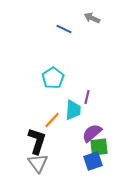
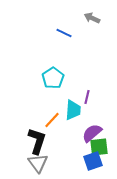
blue line: moved 4 px down
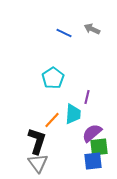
gray arrow: moved 11 px down
cyan trapezoid: moved 4 px down
blue square: rotated 12 degrees clockwise
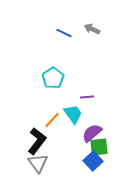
purple line: rotated 72 degrees clockwise
cyan trapezoid: rotated 40 degrees counterclockwise
black L-shape: rotated 20 degrees clockwise
blue square: rotated 36 degrees counterclockwise
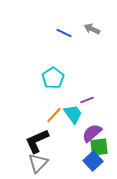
purple line: moved 3 px down; rotated 16 degrees counterclockwise
orange line: moved 2 px right, 5 px up
black L-shape: rotated 152 degrees counterclockwise
gray triangle: rotated 20 degrees clockwise
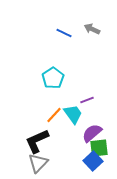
green square: moved 1 px down
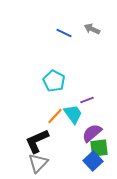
cyan pentagon: moved 1 px right, 3 px down; rotated 10 degrees counterclockwise
orange line: moved 1 px right, 1 px down
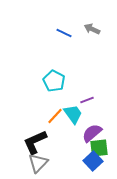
black L-shape: moved 2 px left, 1 px down
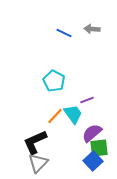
gray arrow: rotated 21 degrees counterclockwise
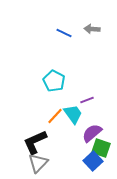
green square: moved 2 px right; rotated 24 degrees clockwise
